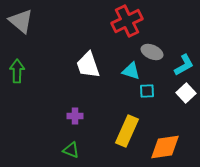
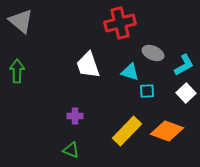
red cross: moved 7 px left, 2 px down; rotated 12 degrees clockwise
gray ellipse: moved 1 px right, 1 px down
cyan triangle: moved 1 px left, 1 px down
yellow rectangle: rotated 20 degrees clockwise
orange diamond: moved 2 px right, 16 px up; rotated 28 degrees clockwise
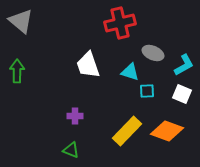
white square: moved 4 px left, 1 px down; rotated 24 degrees counterclockwise
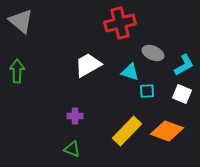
white trapezoid: rotated 80 degrees clockwise
green triangle: moved 1 px right, 1 px up
